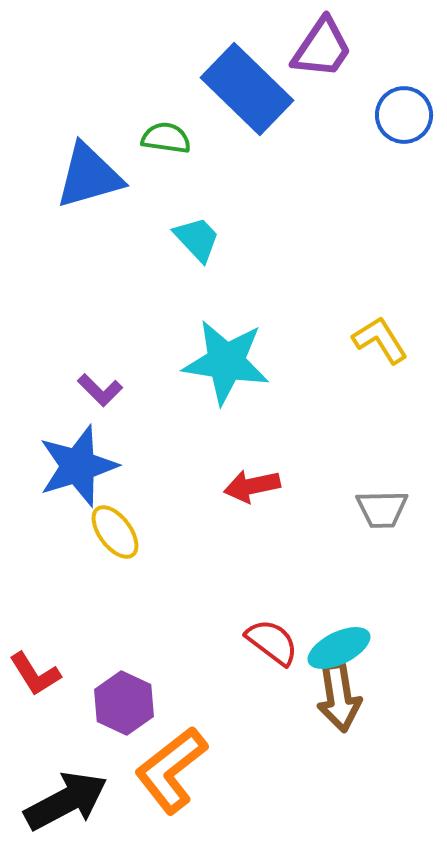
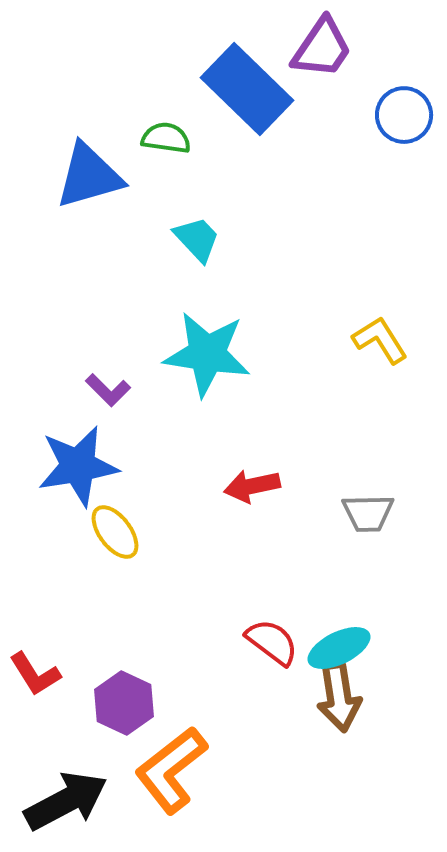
cyan star: moved 19 px left, 8 px up
purple L-shape: moved 8 px right
blue star: rotated 8 degrees clockwise
gray trapezoid: moved 14 px left, 4 px down
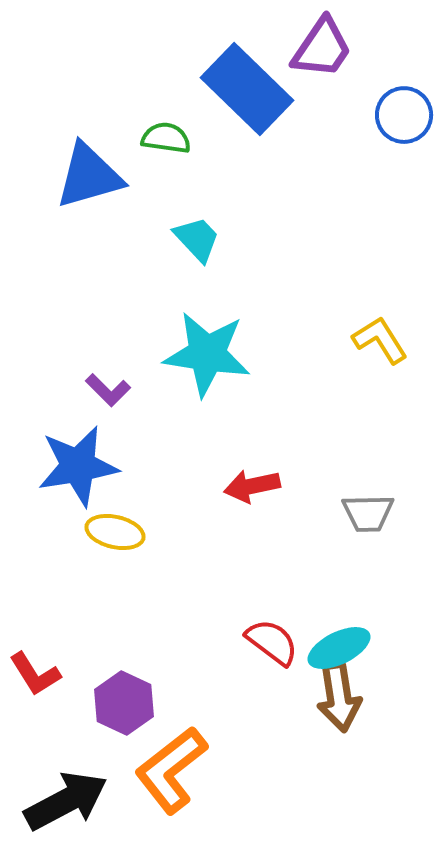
yellow ellipse: rotated 40 degrees counterclockwise
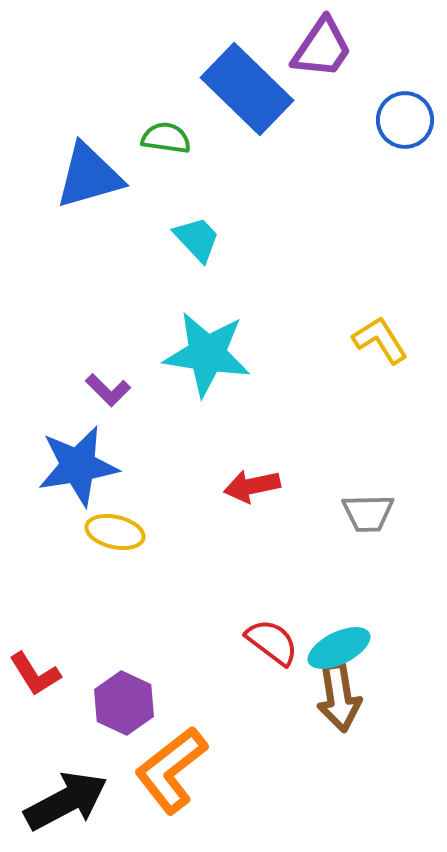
blue circle: moved 1 px right, 5 px down
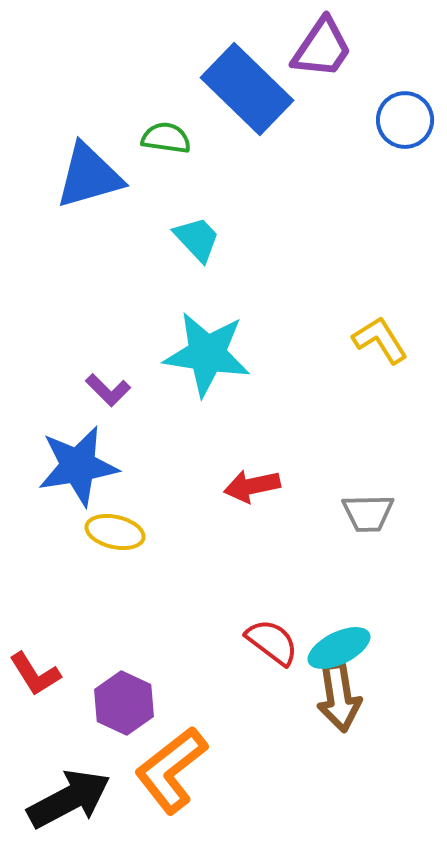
black arrow: moved 3 px right, 2 px up
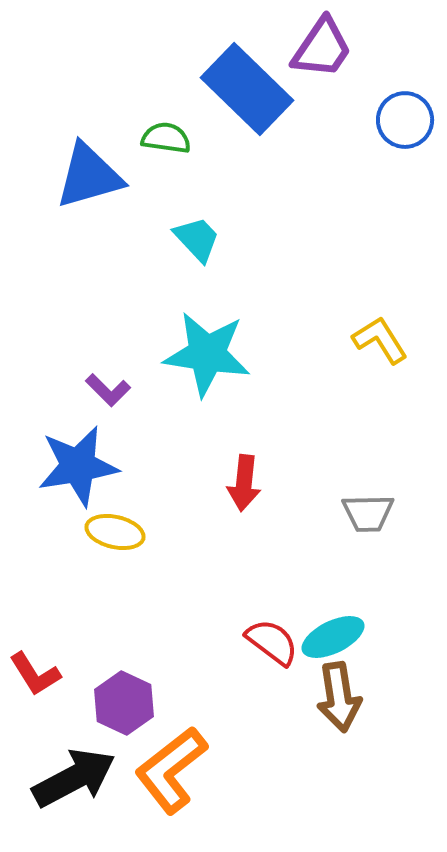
red arrow: moved 8 px left, 3 px up; rotated 72 degrees counterclockwise
cyan ellipse: moved 6 px left, 11 px up
black arrow: moved 5 px right, 21 px up
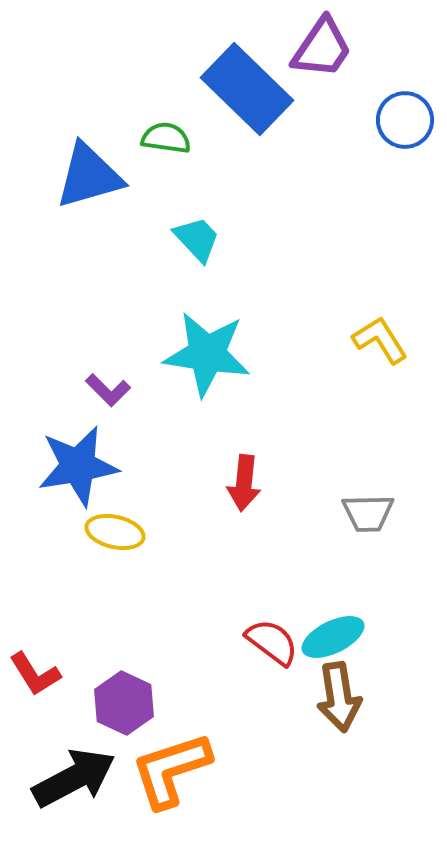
orange L-shape: rotated 20 degrees clockwise
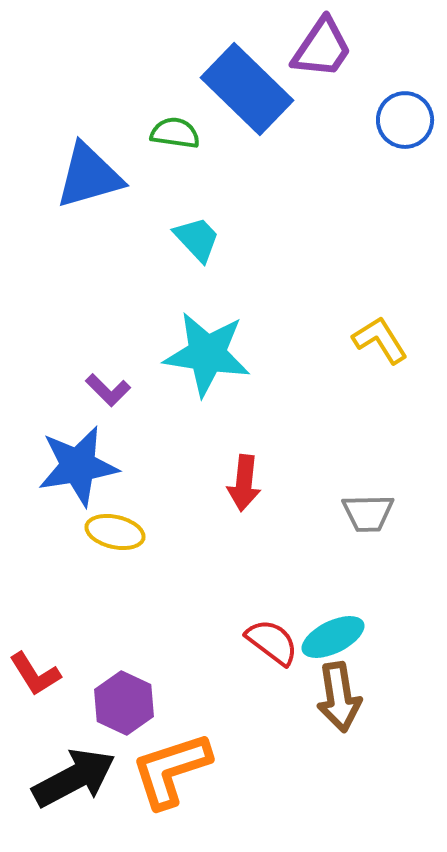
green semicircle: moved 9 px right, 5 px up
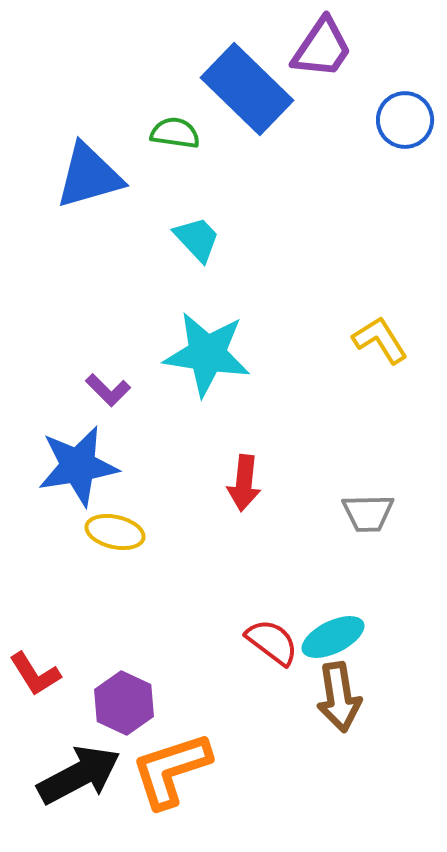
black arrow: moved 5 px right, 3 px up
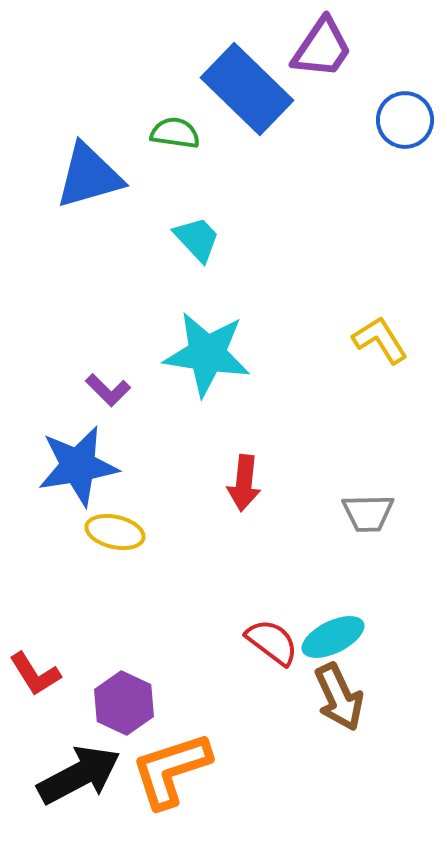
brown arrow: rotated 16 degrees counterclockwise
